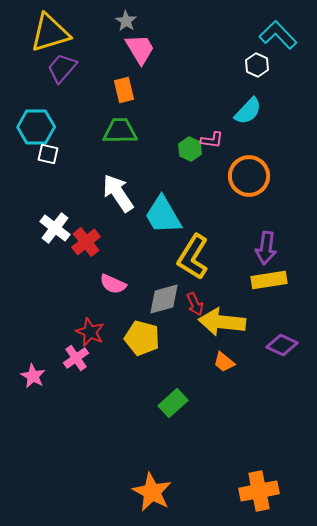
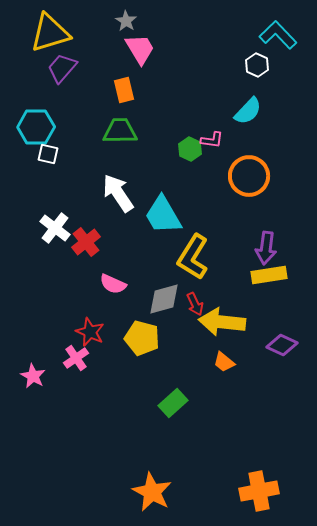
yellow rectangle: moved 5 px up
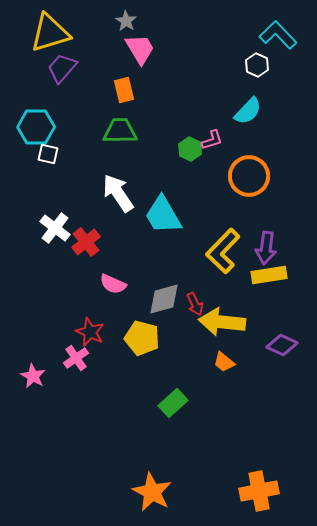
pink L-shape: rotated 25 degrees counterclockwise
yellow L-shape: moved 30 px right, 6 px up; rotated 12 degrees clockwise
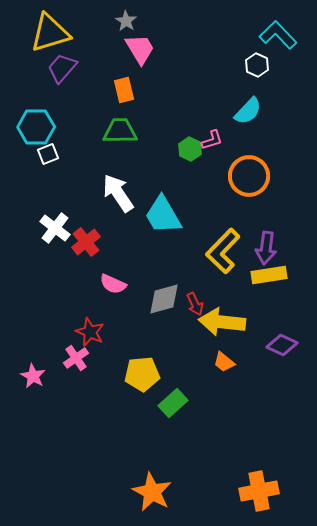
white square: rotated 35 degrees counterclockwise
yellow pentagon: moved 36 px down; rotated 20 degrees counterclockwise
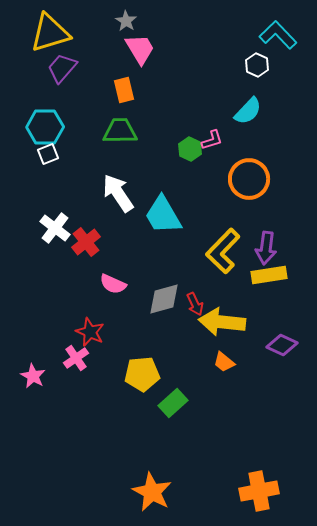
cyan hexagon: moved 9 px right
orange circle: moved 3 px down
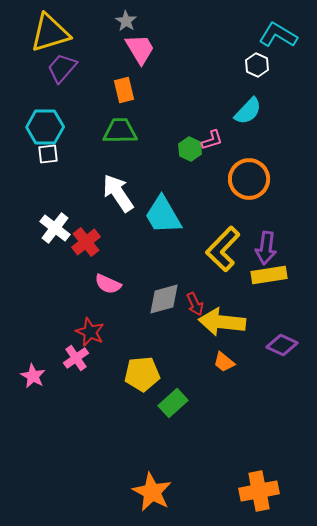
cyan L-shape: rotated 15 degrees counterclockwise
white square: rotated 15 degrees clockwise
yellow L-shape: moved 2 px up
pink semicircle: moved 5 px left
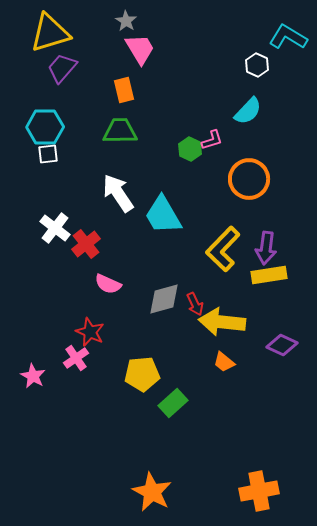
cyan L-shape: moved 10 px right, 2 px down
red cross: moved 2 px down
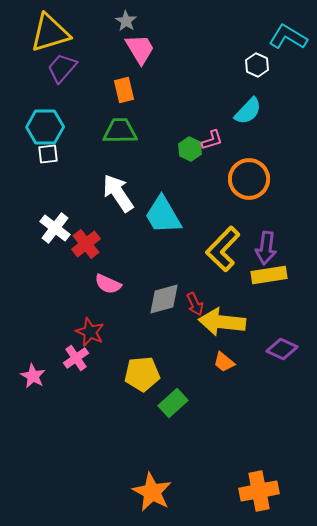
purple diamond: moved 4 px down
